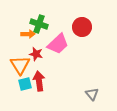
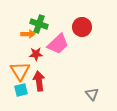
red star: rotated 16 degrees counterclockwise
orange triangle: moved 6 px down
cyan square: moved 4 px left, 6 px down
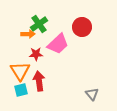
green cross: rotated 36 degrees clockwise
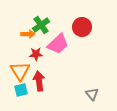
green cross: moved 2 px right, 1 px down
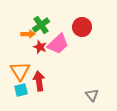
red star: moved 4 px right, 7 px up; rotated 24 degrees clockwise
gray triangle: moved 1 px down
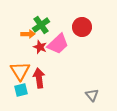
red arrow: moved 3 px up
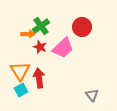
green cross: moved 1 px down
pink trapezoid: moved 5 px right, 4 px down
cyan square: rotated 16 degrees counterclockwise
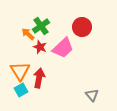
orange arrow: rotated 136 degrees counterclockwise
red arrow: rotated 18 degrees clockwise
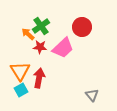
red star: rotated 16 degrees counterclockwise
